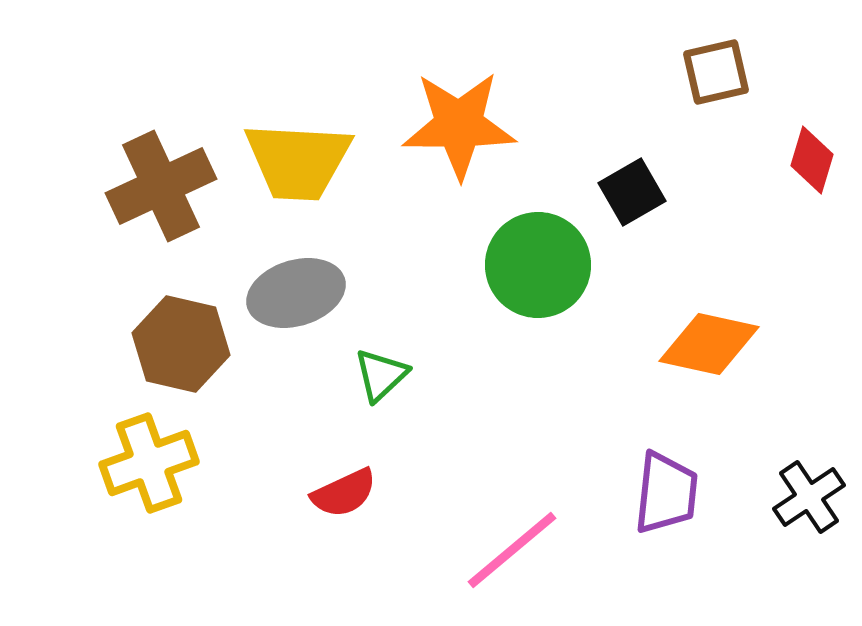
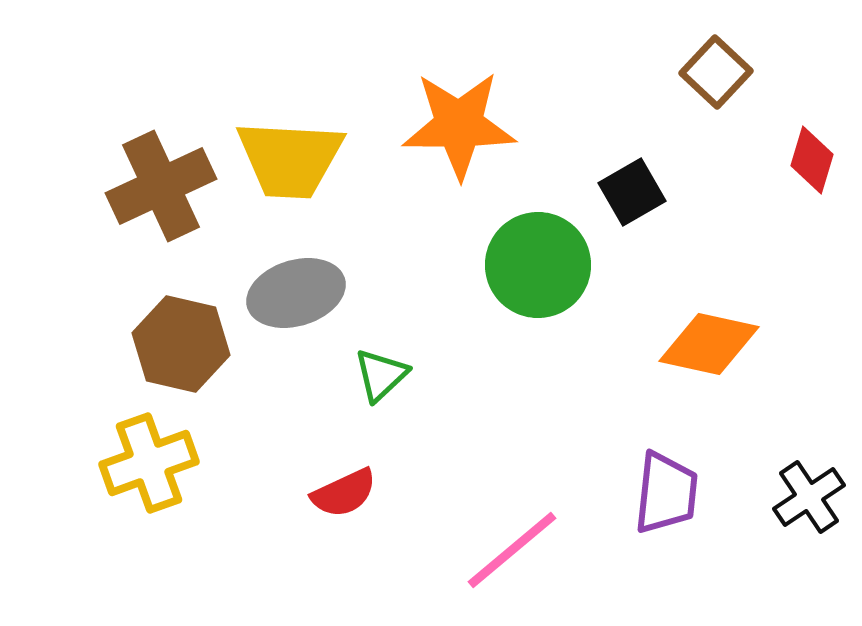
brown square: rotated 34 degrees counterclockwise
yellow trapezoid: moved 8 px left, 2 px up
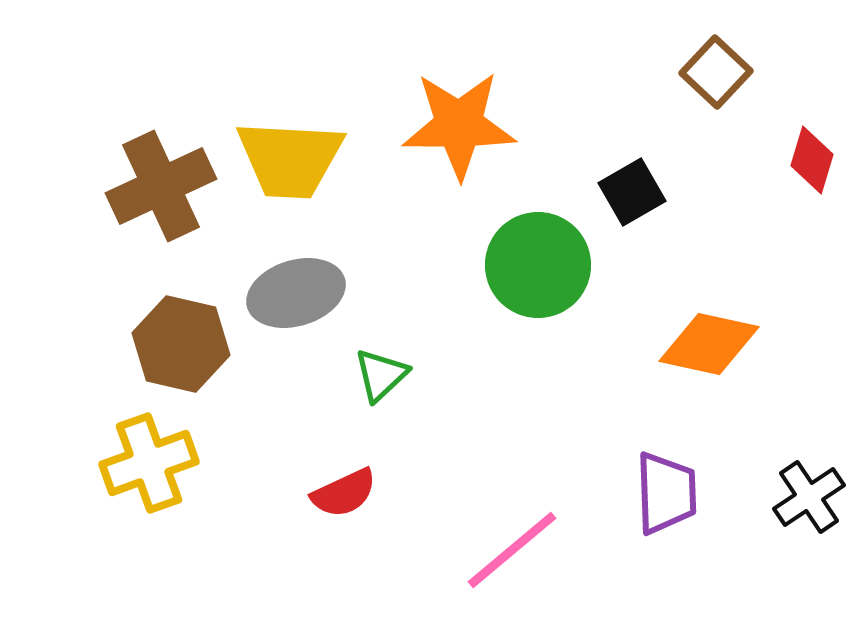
purple trapezoid: rotated 8 degrees counterclockwise
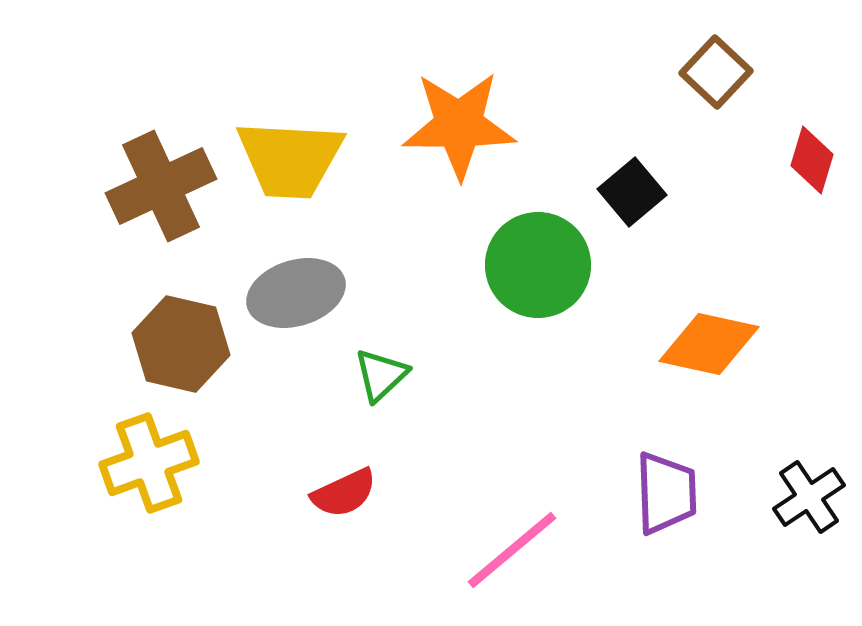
black square: rotated 10 degrees counterclockwise
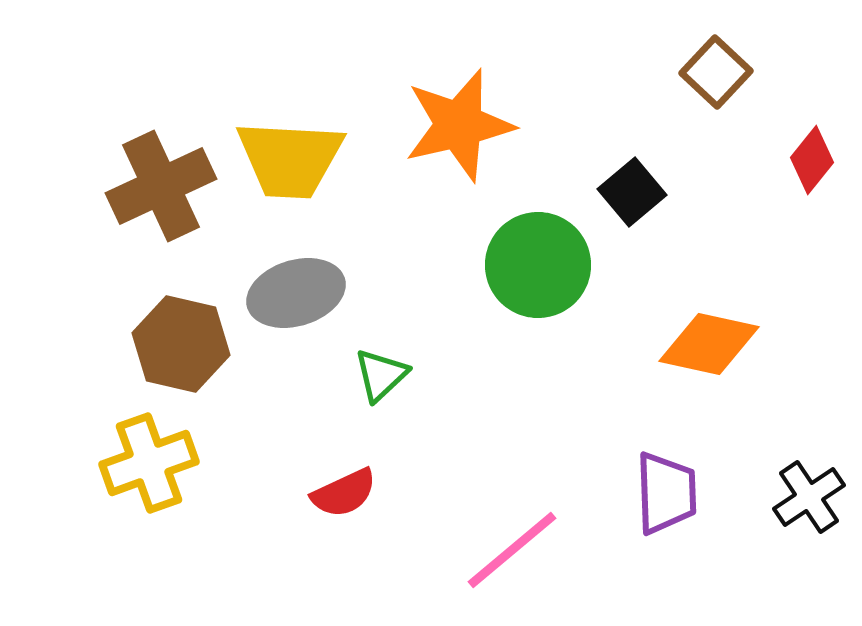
orange star: rotated 13 degrees counterclockwise
red diamond: rotated 22 degrees clockwise
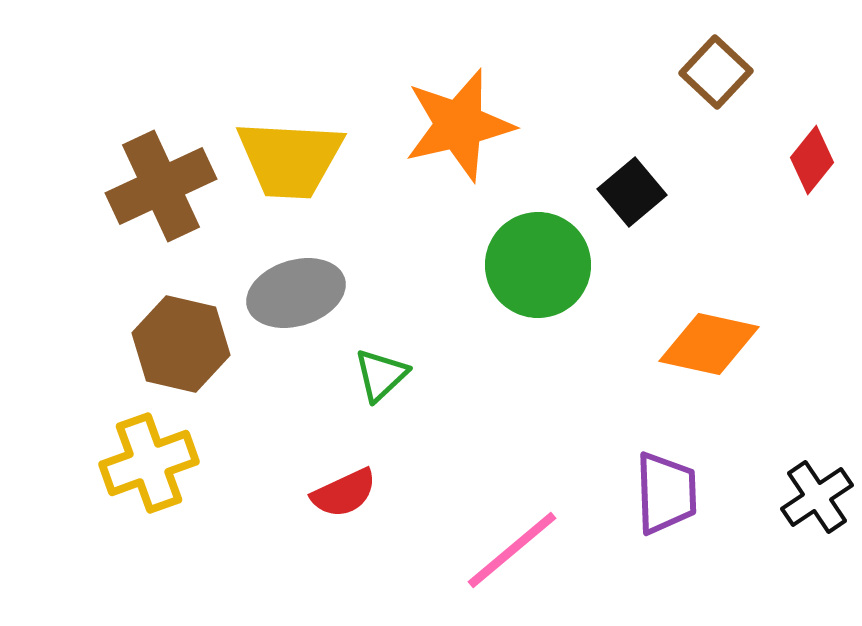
black cross: moved 8 px right
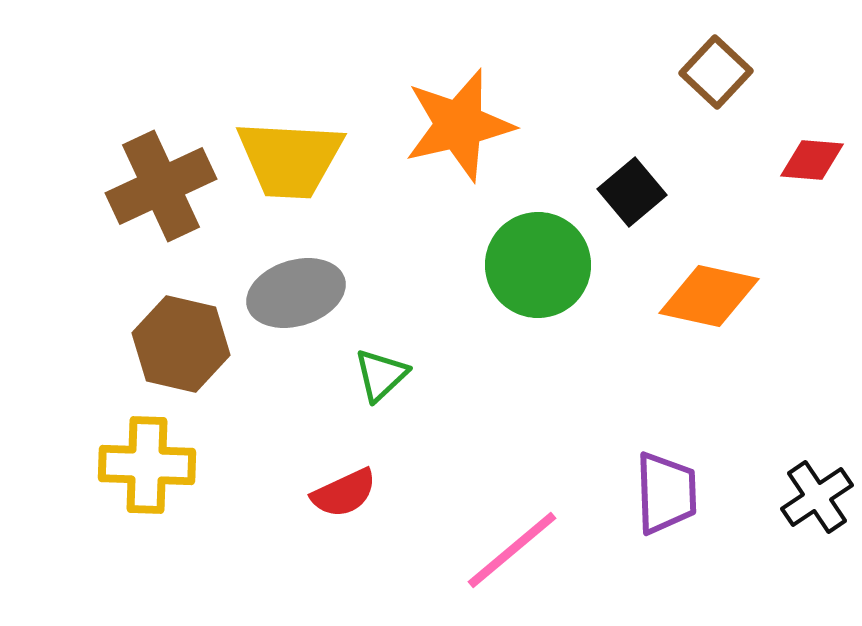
red diamond: rotated 56 degrees clockwise
orange diamond: moved 48 px up
yellow cross: moved 2 px left, 2 px down; rotated 22 degrees clockwise
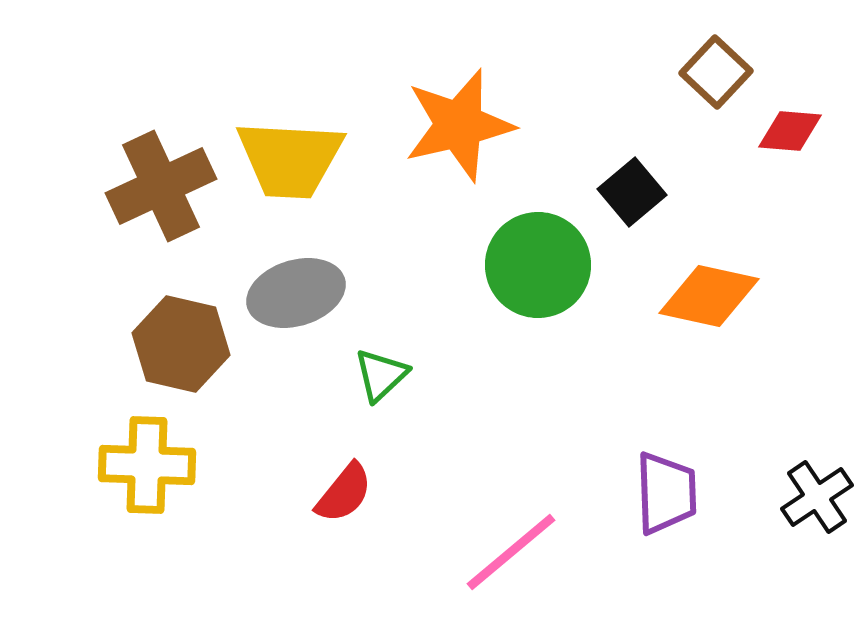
red diamond: moved 22 px left, 29 px up
red semicircle: rotated 26 degrees counterclockwise
pink line: moved 1 px left, 2 px down
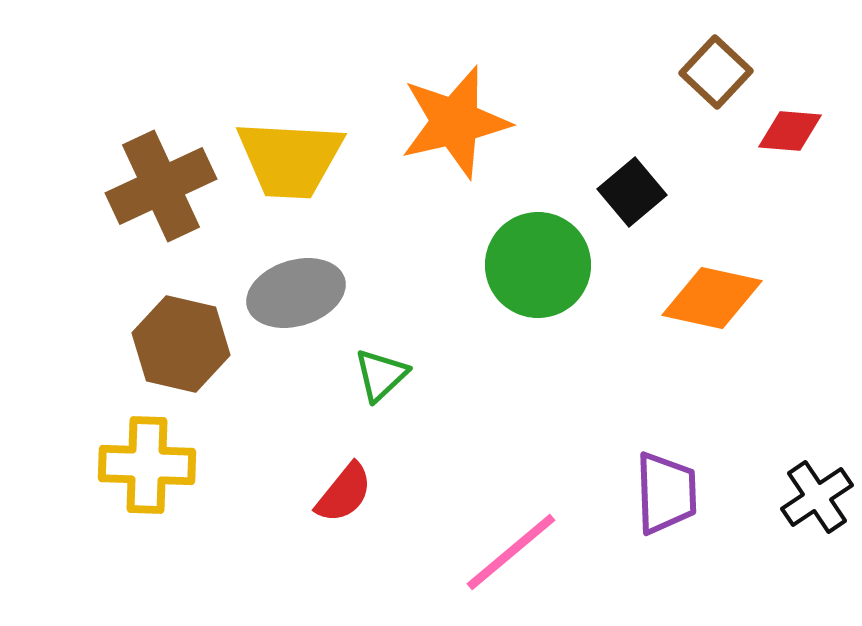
orange star: moved 4 px left, 3 px up
orange diamond: moved 3 px right, 2 px down
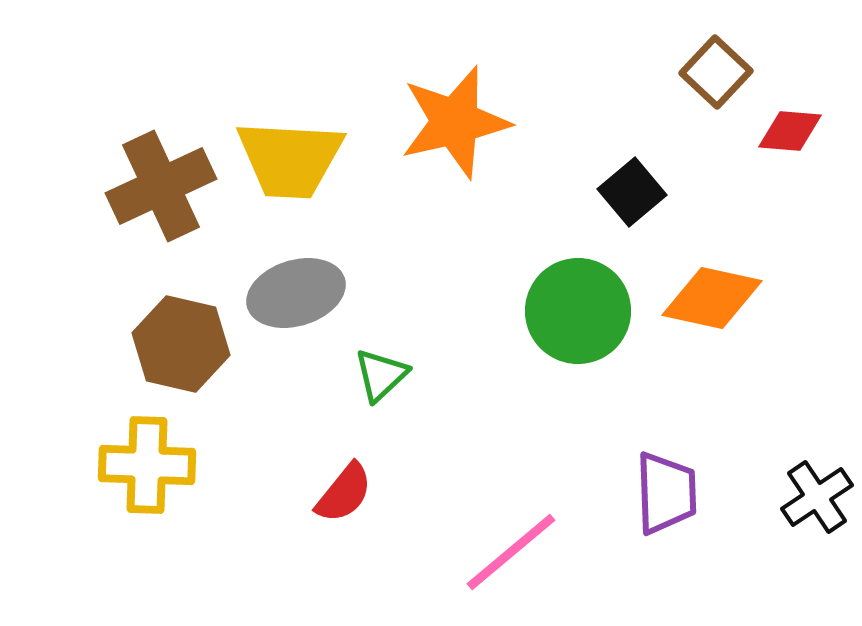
green circle: moved 40 px right, 46 px down
